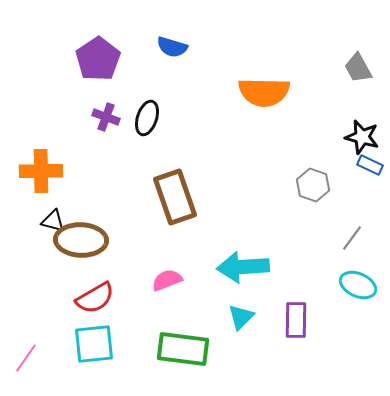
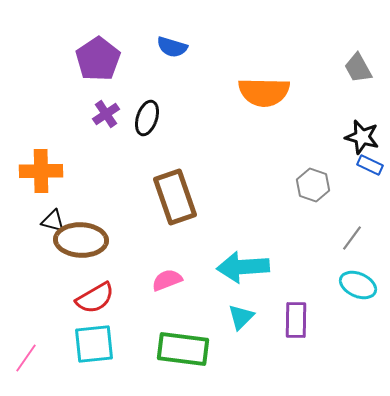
purple cross: moved 3 px up; rotated 36 degrees clockwise
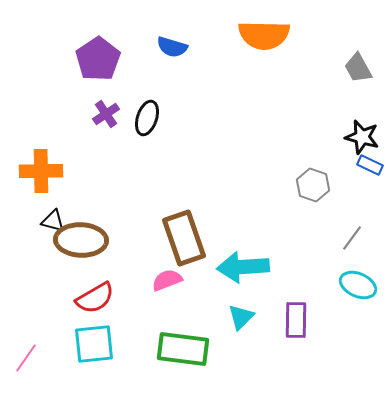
orange semicircle: moved 57 px up
brown rectangle: moved 9 px right, 41 px down
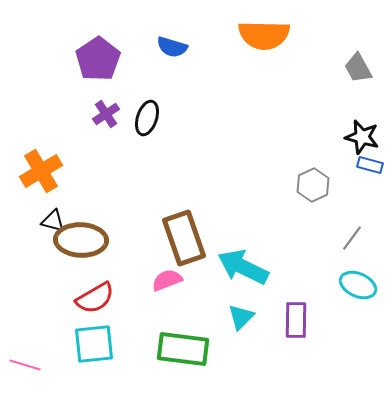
blue rectangle: rotated 10 degrees counterclockwise
orange cross: rotated 30 degrees counterclockwise
gray hexagon: rotated 16 degrees clockwise
cyan arrow: rotated 30 degrees clockwise
pink line: moved 1 px left, 7 px down; rotated 72 degrees clockwise
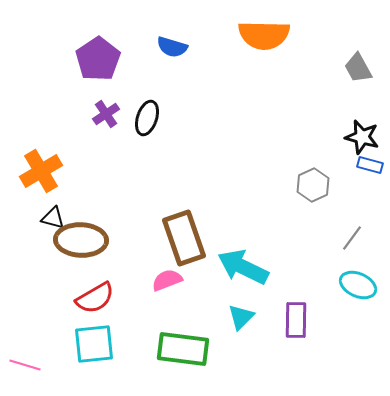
black triangle: moved 3 px up
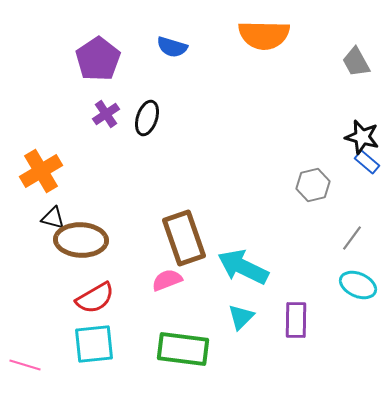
gray trapezoid: moved 2 px left, 6 px up
blue rectangle: moved 3 px left, 3 px up; rotated 25 degrees clockwise
gray hexagon: rotated 12 degrees clockwise
